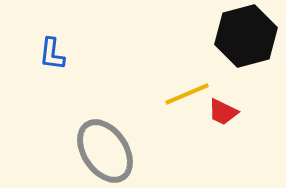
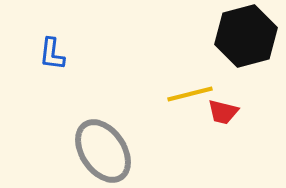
yellow line: moved 3 px right; rotated 9 degrees clockwise
red trapezoid: rotated 12 degrees counterclockwise
gray ellipse: moved 2 px left
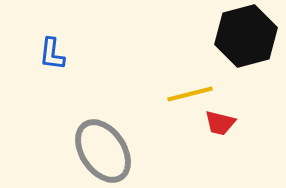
red trapezoid: moved 3 px left, 11 px down
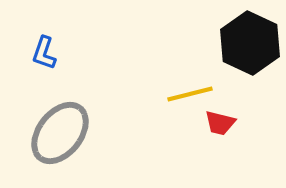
black hexagon: moved 4 px right, 7 px down; rotated 20 degrees counterclockwise
blue L-shape: moved 8 px left, 1 px up; rotated 12 degrees clockwise
gray ellipse: moved 43 px left, 18 px up; rotated 72 degrees clockwise
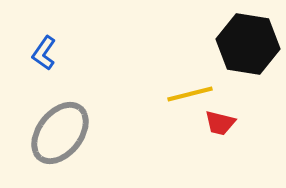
black hexagon: moved 2 px left, 1 px down; rotated 16 degrees counterclockwise
blue L-shape: rotated 16 degrees clockwise
